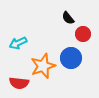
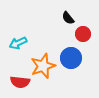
red semicircle: moved 1 px right, 1 px up
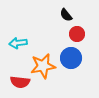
black semicircle: moved 2 px left, 3 px up
red circle: moved 6 px left
cyan arrow: rotated 18 degrees clockwise
orange star: rotated 10 degrees clockwise
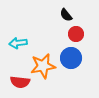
red circle: moved 1 px left
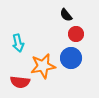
cyan arrow: rotated 96 degrees counterclockwise
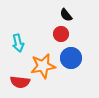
red circle: moved 15 px left
